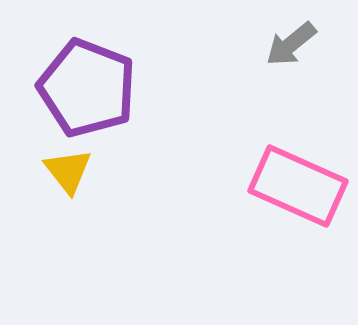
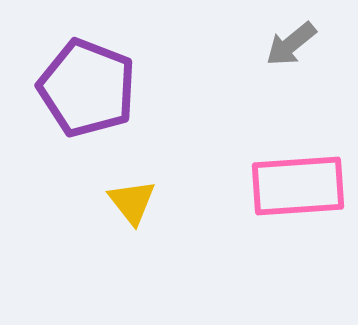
yellow triangle: moved 64 px right, 31 px down
pink rectangle: rotated 28 degrees counterclockwise
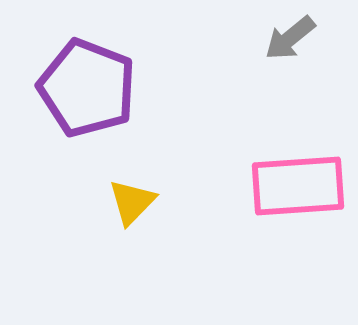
gray arrow: moved 1 px left, 6 px up
yellow triangle: rotated 22 degrees clockwise
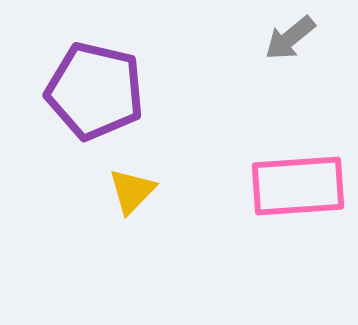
purple pentagon: moved 8 px right, 3 px down; rotated 8 degrees counterclockwise
yellow triangle: moved 11 px up
